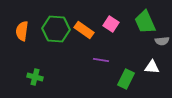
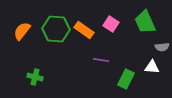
orange semicircle: rotated 30 degrees clockwise
gray semicircle: moved 6 px down
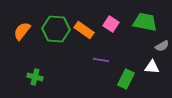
green trapezoid: rotated 125 degrees clockwise
gray semicircle: moved 1 px up; rotated 24 degrees counterclockwise
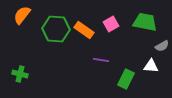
pink square: rotated 28 degrees clockwise
orange semicircle: moved 16 px up
white triangle: moved 1 px left, 1 px up
green cross: moved 15 px left, 3 px up
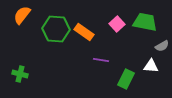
pink square: moved 6 px right; rotated 14 degrees counterclockwise
orange rectangle: moved 2 px down
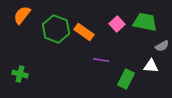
green hexagon: rotated 16 degrees clockwise
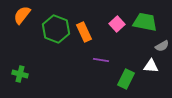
orange rectangle: rotated 30 degrees clockwise
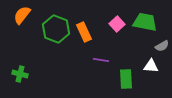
green rectangle: rotated 30 degrees counterclockwise
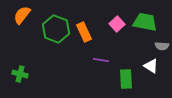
gray semicircle: rotated 32 degrees clockwise
white triangle: rotated 28 degrees clockwise
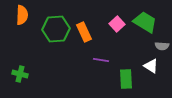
orange semicircle: rotated 144 degrees clockwise
green trapezoid: rotated 20 degrees clockwise
green hexagon: rotated 24 degrees counterclockwise
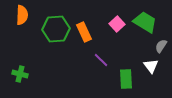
gray semicircle: moved 1 px left; rotated 120 degrees clockwise
purple line: rotated 35 degrees clockwise
white triangle: rotated 21 degrees clockwise
